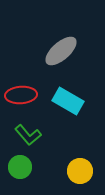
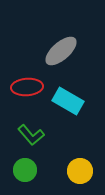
red ellipse: moved 6 px right, 8 px up
green L-shape: moved 3 px right
green circle: moved 5 px right, 3 px down
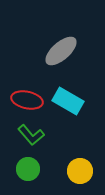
red ellipse: moved 13 px down; rotated 16 degrees clockwise
green circle: moved 3 px right, 1 px up
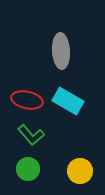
gray ellipse: rotated 52 degrees counterclockwise
